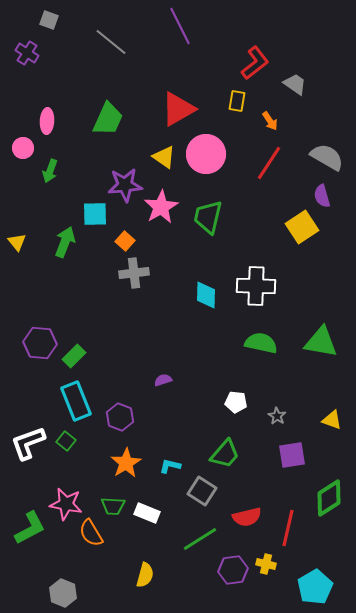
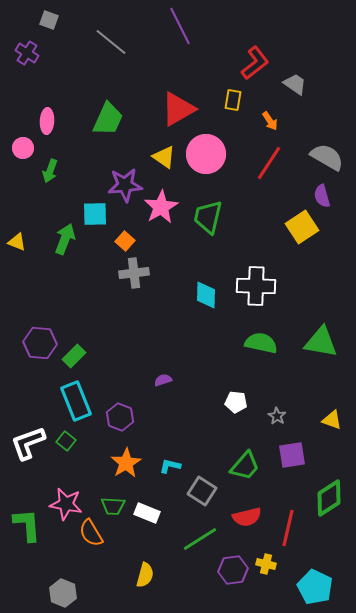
yellow rectangle at (237, 101): moved 4 px left, 1 px up
yellow triangle at (17, 242): rotated 30 degrees counterclockwise
green arrow at (65, 242): moved 3 px up
green trapezoid at (225, 454): moved 20 px right, 12 px down
green L-shape at (30, 528): moved 3 px left, 3 px up; rotated 66 degrees counterclockwise
cyan pentagon at (315, 587): rotated 16 degrees counterclockwise
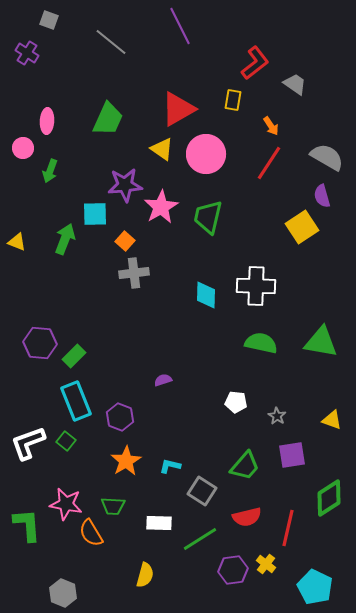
orange arrow at (270, 121): moved 1 px right, 5 px down
yellow triangle at (164, 157): moved 2 px left, 8 px up
orange star at (126, 463): moved 2 px up
white rectangle at (147, 513): moved 12 px right, 10 px down; rotated 20 degrees counterclockwise
yellow cross at (266, 564): rotated 24 degrees clockwise
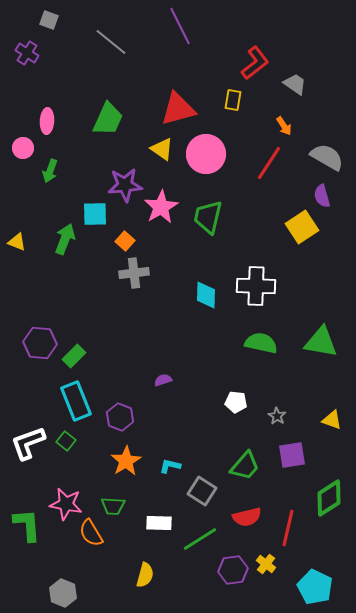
red triangle at (178, 109): rotated 15 degrees clockwise
orange arrow at (271, 126): moved 13 px right
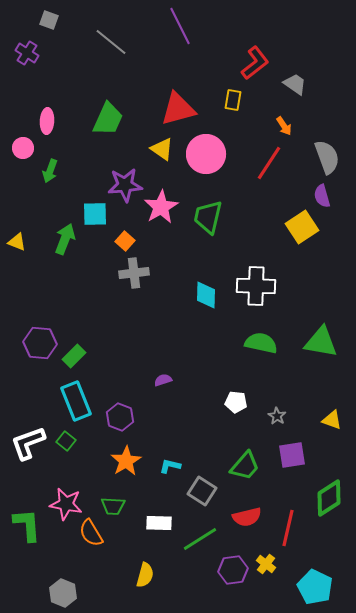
gray semicircle at (327, 157): rotated 40 degrees clockwise
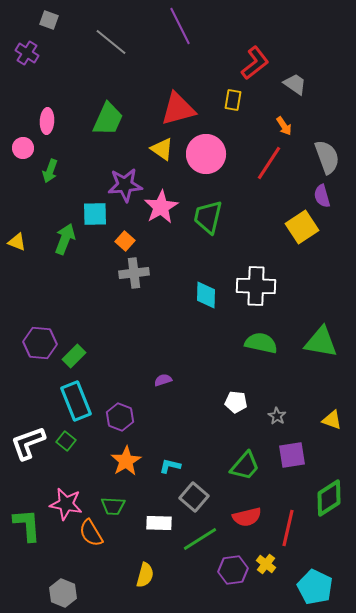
gray square at (202, 491): moved 8 px left, 6 px down; rotated 8 degrees clockwise
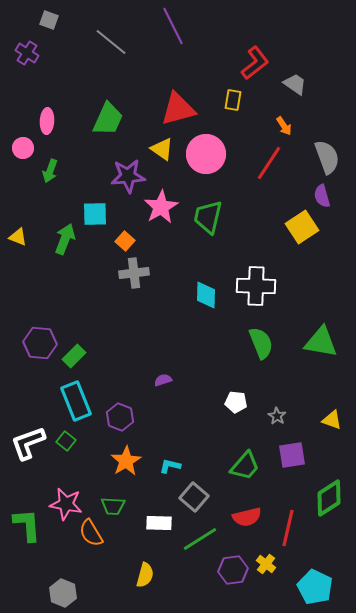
purple line at (180, 26): moved 7 px left
purple star at (125, 185): moved 3 px right, 9 px up
yellow triangle at (17, 242): moved 1 px right, 5 px up
green semicircle at (261, 343): rotated 56 degrees clockwise
